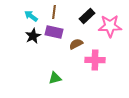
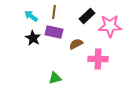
black star: moved 2 px down; rotated 14 degrees counterclockwise
pink cross: moved 3 px right, 1 px up
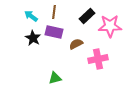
pink cross: rotated 12 degrees counterclockwise
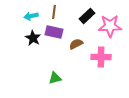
cyan arrow: rotated 48 degrees counterclockwise
pink cross: moved 3 px right, 2 px up; rotated 12 degrees clockwise
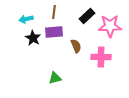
cyan arrow: moved 5 px left, 3 px down
purple rectangle: rotated 18 degrees counterclockwise
brown semicircle: moved 2 px down; rotated 96 degrees clockwise
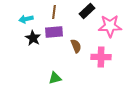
black rectangle: moved 5 px up
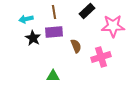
brown line: rotated 16 degrees counterclockwise
pink star: moved 3 px right
pink cross: rotated 18 degrees counterclockwise
green triangle: moved 2 px left, 2 px up; rotated 16 degrees clockwise
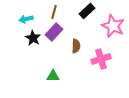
brown line: rotated 24 degrees clockwise
pink star: rotated 25 degrees clockwise
purple rectangle: rotated 42 degrees counterclockwise
brown semicircle: rotated 24 degrees clockwise
pink cross: moved 2 px down
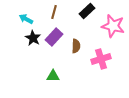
cyan arrow: rotated 40 degrees clockwise
pink star: rotated 10 degrees counterclockwise
purple rectangle: moved 5 px down
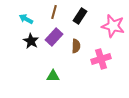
black rectangle: moved 7 px left, 5 px down; rotated 14 degrees counterclockwise
black star: moved 2 px left, 3 px down
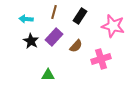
cyan arrow: rotated 24 degrees counterclockwise
brown semicircle: rotated 40 degrees clockwise
green triangle: moved 5 px left, 1 px up
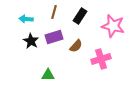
purple rectangle: rotated 30 degrees clockwise
